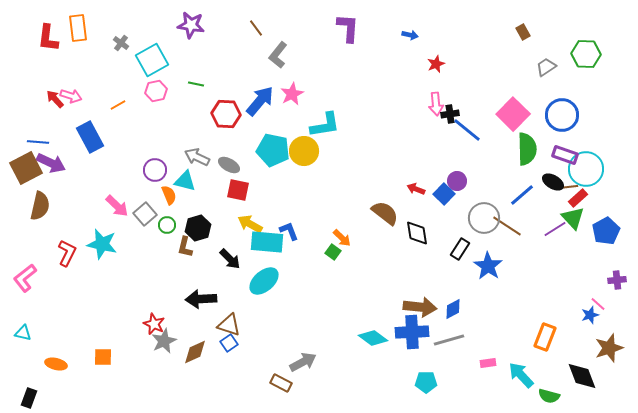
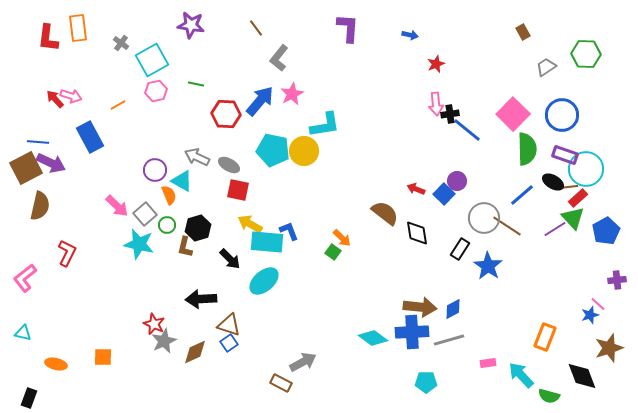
gray L-shape at (278, 55): moved 1 px right, 3 px down
cyan triangle at (185, 181): moved 3 px left; rotated 15 degrees clockwise
cyan star at (102, 244): moved 37 px right
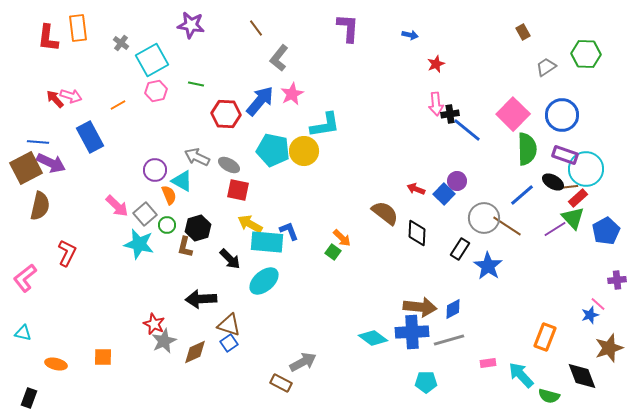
black diamond at (417, 233): rotated 12 degrees clockwise
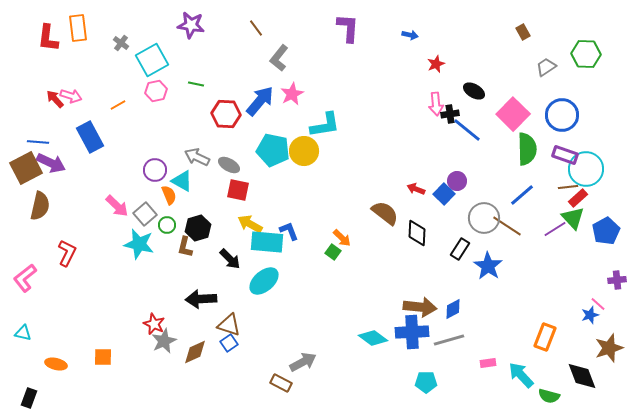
black ellipse at (553, 182): moved 79 px left, 91 px up
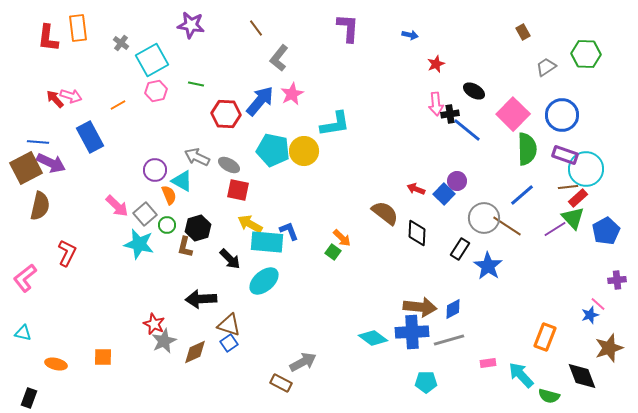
cyan L-shape at (325, 125): moved 10 px right, 1 px up
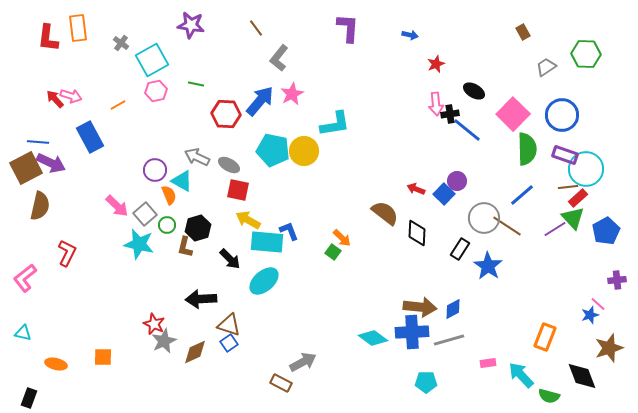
yellow arrow at (250, 224): moved 2 px left, 4 px up
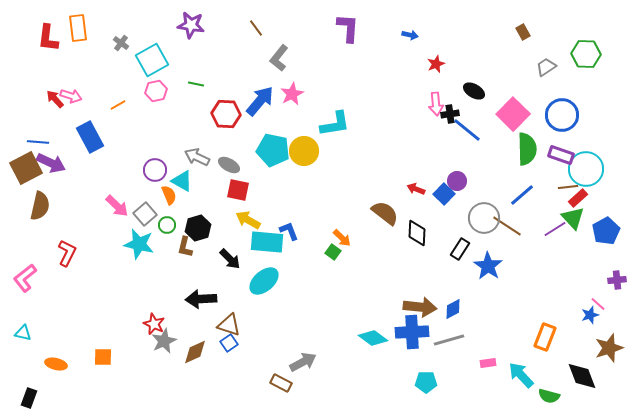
purple rectangle at (565, 155): moved 4 px left
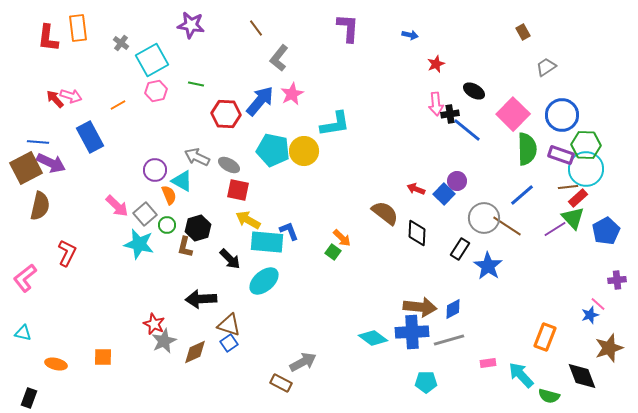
green hexagon at (586, 54): moved 91 px down
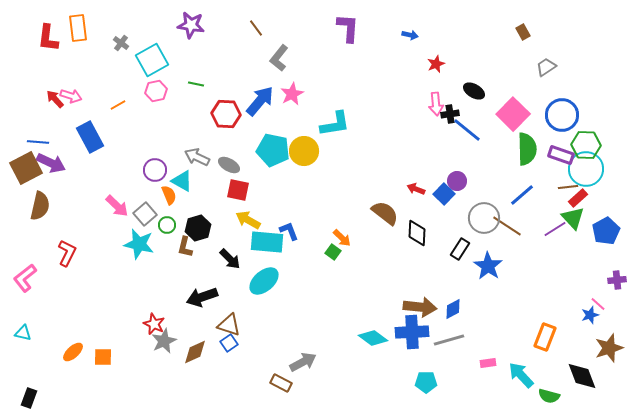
black arrow at (201, 299): moved 1 px right, 2 px up; rotated 16 degrees counterclockwise
orange ellipse at (56, 364): moved 17 px right, 12 px up; rotated 55 degrees counterclockwise
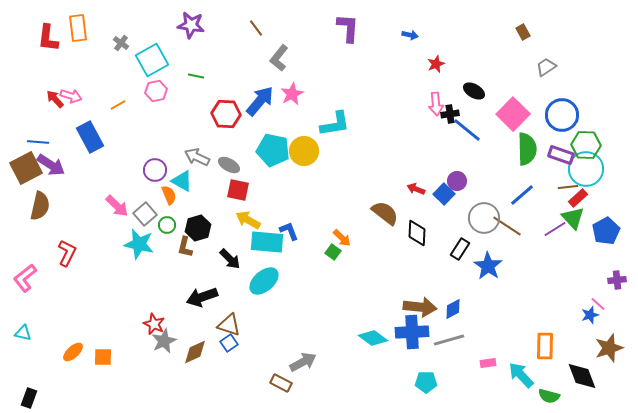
green line at (196, 84): moved 8 px up
purple arrow at (51, 163): moved 2 px down; rotated 8 degrees clockwise
orange rectangle at (545, 337): moved 9 px down; rotated 20 degrees counterclockwise
